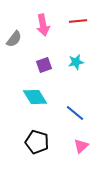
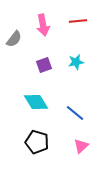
cyan diamond: moved 1 px right, 5 px down
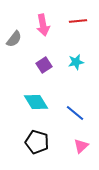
purple square: rotated 14 degrees counterclockwise
